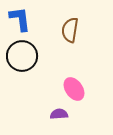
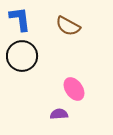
brown semicircle: moved 2 px left, 4 px up; rotated 70 degrees counterclockwise
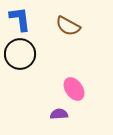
black circle: moved 2 px left, 2 px up
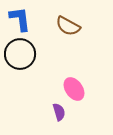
purple semicircle: moved 2 px up; rotated 78 degrees clockwise
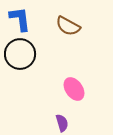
purple semicircle: moved 3 px right, 11 px down
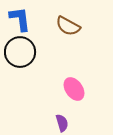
black circle: moved 2 px up
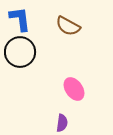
purple semicircle: rotated 24 degrees clockwise
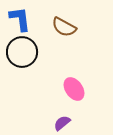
brown semicircle: moved 4 px left, 1 px down
black circle: moved 2 px right
purple semicircle: rotated 138 degrees counterclockwise
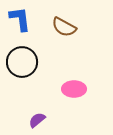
black circle: moved 10 px down
pink ellipse: rotated 55 degrees counterclockwise
purple semicircle: moved 25 px left, 3 px up
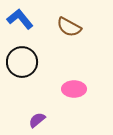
blue L-shape: rotated 32 degrees counterclockwise
brown semicircle: moved 5 px right
